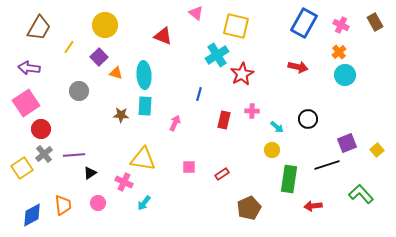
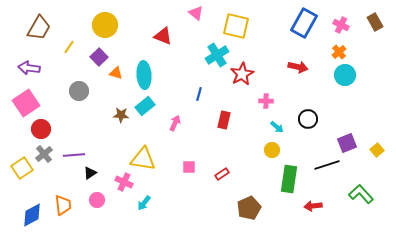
cyan rectangle at (145, 106): rotated 48 degrees clockwise
pink cross at (252, 111): moved 14 px right, 10 px up
pink circle at (98, 203): moved 1 px left, 3 px up
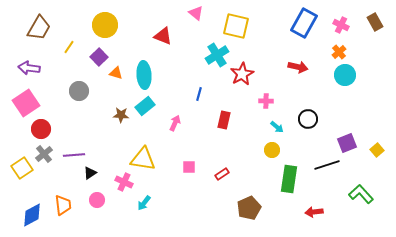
red arrow at (313, 206): moved 1 px right, 6 px down
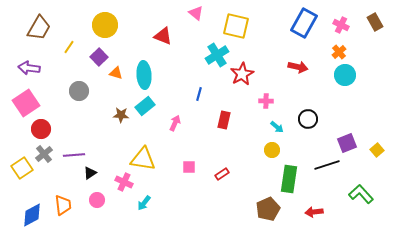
brown pentagon at (249, 208): moved 19 px right, 1 px down
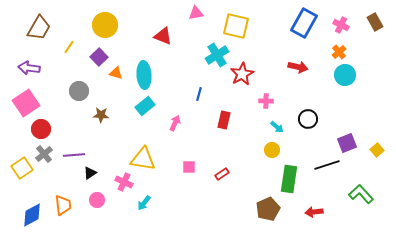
pink triangle at (196, 13): rotated 49 degrees counterclockwise
brown star at (121, 115): moved 20 px left
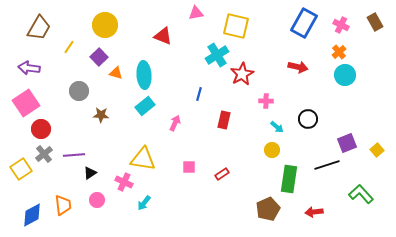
yellow square at (22, 168): moved 1 px left, 1 px down
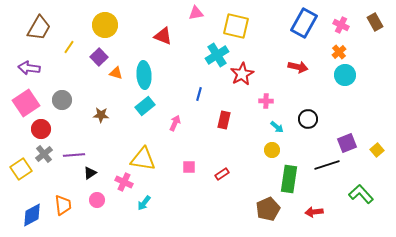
gray circle at (79, 91): moved 17 px left, 9 px down
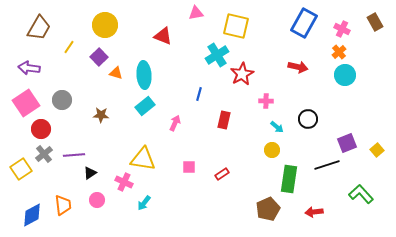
pink cross at (341, 25): moved 1 px right, 4 px down
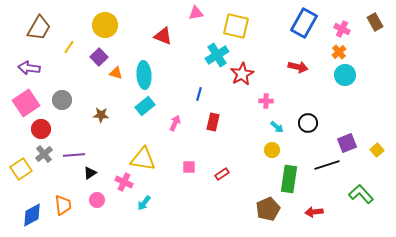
black circle at (308, 119): moved 4 px down
red rectangle at (224, 120): moved 11 px left, 2 px down
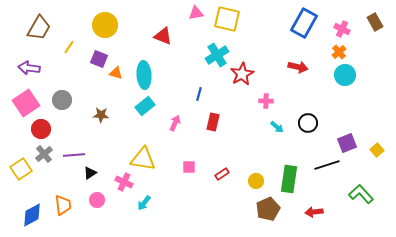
yellow square at (236, 26): moved 9 px left, 7 px up
purple square at (99, 57): moved 2 px down; rotated 24 degrees counterclockwise
yellow circle at (272, 150): moved 16 px left, 31 px down
